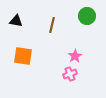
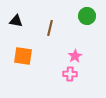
brown line: moved 2 px left, 3 px down
pink cross: rotated 24 degrees clockwise
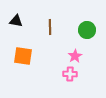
green circle: moved 14 px down
brown line: moved 1 px up; rotated 14 degrees counterclockwise
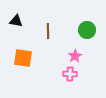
brown line: moved 2 px left, 4 px down
orange square: moved 2 px down
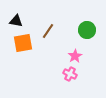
brown line: rotated 35 degrees clockwise
orange square: moved 15 px up; rotated 18 degrees counterclockwise
pink cross: rotated 24 degrees clockwise
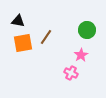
black triangle: moved 2 px right
brown line: moved 2 px left, 6 px down
pink star: moved 6 px right, 1 px up
pink cross: moved 1 px right, 1 px up
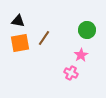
brown line: moved 2 px left, 1 px down
orange square: moved 3 px left
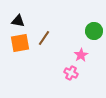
green circle: moved 7 px right, 1 px down
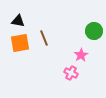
brown line: rotated 56 degrees counterclockwise
